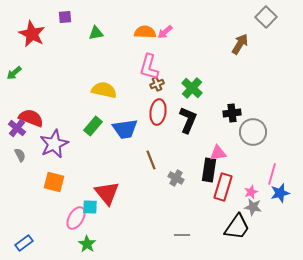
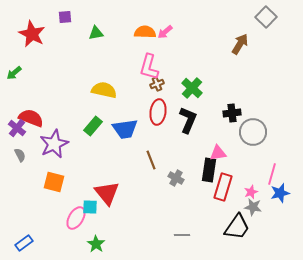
green star: moved 9 px right
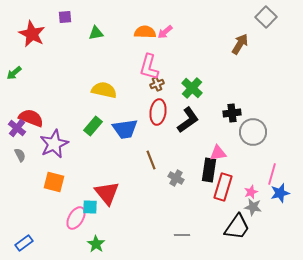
black L-shape: rotated 32 degrees clockwise
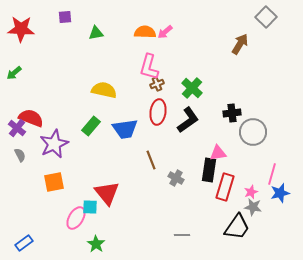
red star: moved 11 px left, 5 px up; rotated 24 degrees counterclockwise
green rectangle: moved 2 px left
orange square: rotated 25 degrees counterclockwise
red rectangle: moved 2 px right
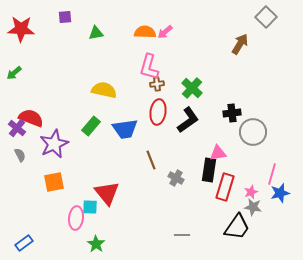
brown cross: rotated 16 degrees clockwise
pink ellipse: rotated 25 degrees counterclockwise
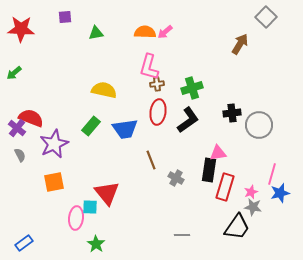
green cross: rotated 30 degrees clockwise
gray circle: moved 6 px right, 7 px up
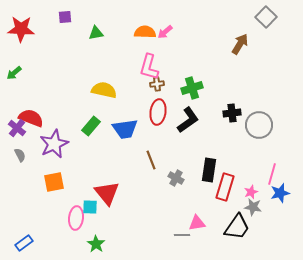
pink triangle: moved 21 px left, 70 px down
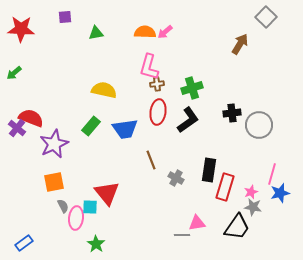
gray semicircle: moved 43 px right, 51 px down
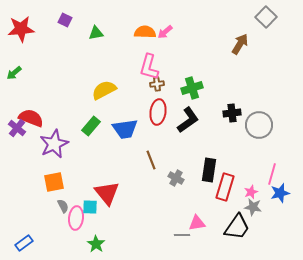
purple square: moved 3 px down; rotated 32 degrees clockwise
red star: rotated 8 degrees counterclockwise
yellow semicircle: rotated 40 degrees counterclockwise
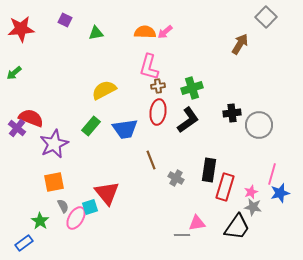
brown cross: moved 1 px right, 2 px down
cyan square: rotated 21 degrees counterclockwise
pink ellipse: rotated 25 degrees clockwise
green star: moved 56 px left, 23 px up
